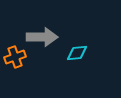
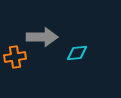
orange cross: rotated 10 degrees clockwise
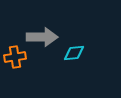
cyan diamond: moved 3 px left
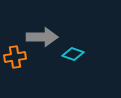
cyan diamond: moved 1 px left, 1 px down; rotated 25 degrees clockwise
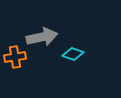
gray arrow: rotated 12 degrees counterclockwise
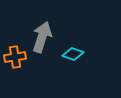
gray arrow: rotated 60 degrees counterclockwise
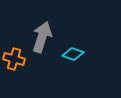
orange cross: moved 1 px left, 2 px down; rotated 25 degrees clockwise
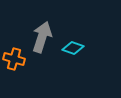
cyan diamond: moved 6 px up
